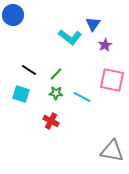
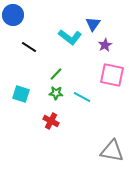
black line: moved 23 px up
pink square: moved 5 px up
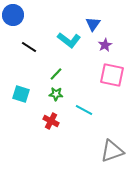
cyan L-shape: moved 1 px left, 3 px down
green star: moved 1 px down
cyan line: moved 2 px right, 13 px down
gray triangle: rotated 30 degrees counterclockwise
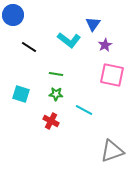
green line: rotated 56 degrees clockwise
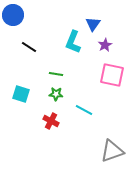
cyan L-shape: moved 4 px right, 2 px down; rotated 75 degrees clockwise
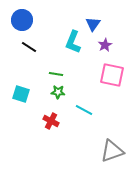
blue circle: moved 9 px right, 5 px down
green star: moved 2 px right, 2 px up
